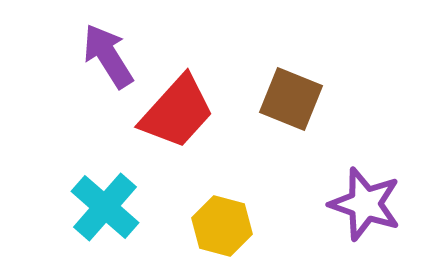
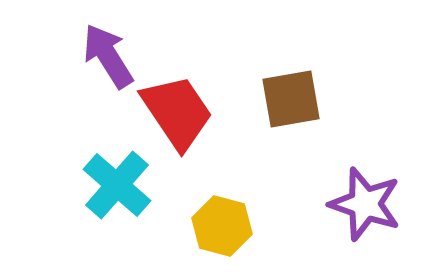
brown square: rotated 32 degrees counterclockwise
red trapezoid: rotated 76 degrees counterclockwise
cyan cross: moved 12 px right, 22 px up
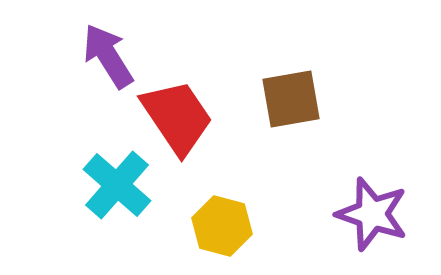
red trapezoid: moved 5 px down
purple star: moved 7 px right, 10 px down
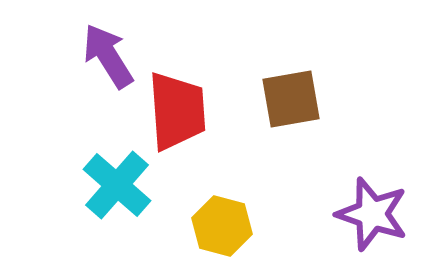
red trapezoid: moved 6 px up; rotated 30 degrees clockwise
